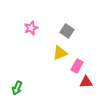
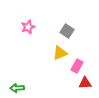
pink star: moved 3 px left, 1 px up
red triangle: moved 1 px left, 1 px down
green arrow: rotated 64 degrees clockwise
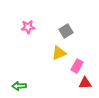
pink star: rotated 16 degrees clockwise
gray square: moved 1 px left; rotated 24 degrees clockwise
yellow triangle: moved 1 px left
green arrow: moved 2 px right, 2 px up
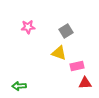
yellow triangle: rotated 42 degrees clockwise
pink rectangle: rotated 48 degrees clockwise
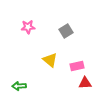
yellow triangle: moved 9 px left, 7 px down; rotated 21 degrees clockwise
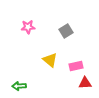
pink rectangle: moved 1 px left
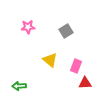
pink rectangle: rotated 56 degrees counterclockwise
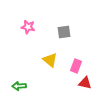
pink star: rotated 16 degrees clockwise
gray square: moved 2 px left, 1 px down; rotated 24 degrees clockwise
red triangle: rotated 16 degrees clockwise
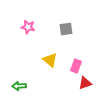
gray square: moved 2 px right, 3 px up
red triangle: rotated 32 degrees counterclockwise
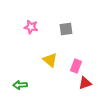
pink star: moved 3 px right
green arrow: moved 1 px right, 1 px up
